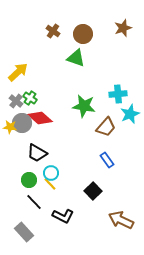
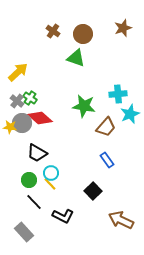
gray cross: moved 1 px right
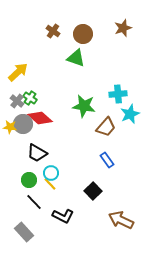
gray circle: moved 1 px right, 1 px down
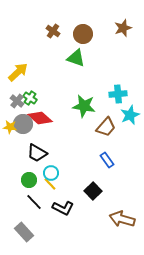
cyan star: moved 1 px down
black L-shape: moved 8 px up
brown arrow: moved 1 px right, 1 px up; rotated 10 degrees counterclockwise
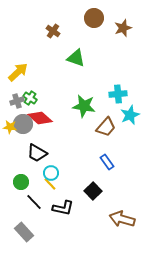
brown circle: moved 11 px right, 16 px up
gray cross: rotated 32 degrees clockwise
blue rectangle: moved 2 px down
green circle: moved 8 px left, 2 px down
black L-shape: rotated 15 degrees counterclockwise
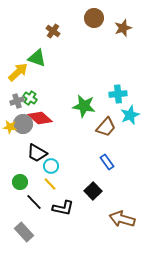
green triangle: moved 39 px left
cyan circle: moved 7 px up
green circle: moved 1 px left
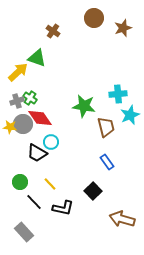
red diamond: rotated 15 degrees clockwise
brown trapezoid: rotated 55 degrees counterclockwise
cyan circle: moved 24 px up
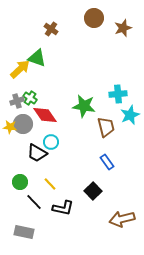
brown cross: moved 2 px left, 2 px up
yellow arrow: moved 2 px right, 3 px up
red diamond: moved 5 px right, 3 px up
brown arrow: rotated 30 degrees counterclockwise
gray rectangle: rotated 36 degrees counterclockwise
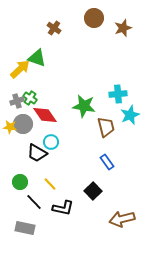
brown cross: moved 3 px right, 1 px up
gray rectangle: moved 1 px right, 4 px up
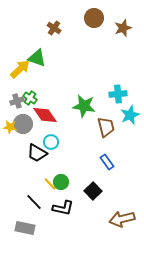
green circle: moved 41 px right
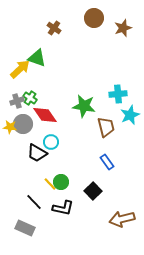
gray rectangle: rotated 12 degrees clockwise
